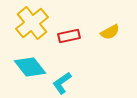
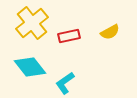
cyan L-shape: moved 3 px right
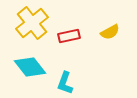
cyan L-shape: rotated 35 degrees counterclockwise
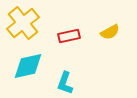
yellow cross: moved 9 px left
cyan diamond: moved 2 px left, 1 px up; rotated 64 degrees counterclockwise
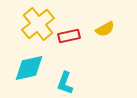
yellow cross: moved 15 px right, 1 px down
yellow semicircle: moved 5 px left, 3 px up
cyan diamond: moved 1 px right, 2 px down
